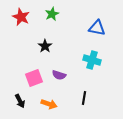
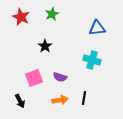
blue triangle: rotated 18 degrees counterclockwise
purple semicircle: moved 1 px right, 2 px down
orange arrow: moved 11 px right, 4 px up; rotated 28 degrees counterclockwise
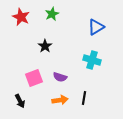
blue triangle: moved 1 px left, 1 px up; rotated 24 degrees counterclockwise
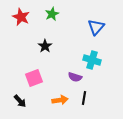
blue triangle: rotated 18 degrees counterclockwise
purple semicircle: moved 15 px right
black arrow: rotated 16 degrees counterclockwise
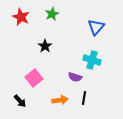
pink square: rotated 18 degrees counterclockwise
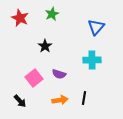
red star: moved 1 px left, 1 px down
cyan cross: rotated 18 degrees counterclockwise
purple semicircle: moved 16 px left, 3 px up
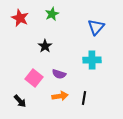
pink square: rotated 12 degrees counterclockwise
orange arrow: moved 4 px up
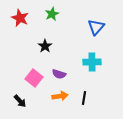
cyan cross: moved 2 px down
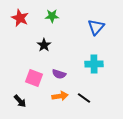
green star: moved 2 px down; rotated 24 degrees clockwise
black star: moved 1 px left, 1 px up
cyan cross: moved 2 px right, 2 px down
pink square: rotated 18 degrees counterclockwise
black line: rotated 64 degrees counterclockwise
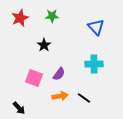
red star: rotated 24 degrees clockwise
blue triangle: rotated 24 degrees counterclockwise
purple semicircle: rotated 72 degrees counterclockwise
black arrow: moved 1 px left, 7 px down
